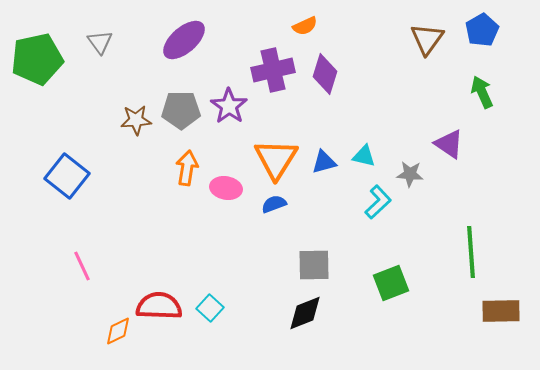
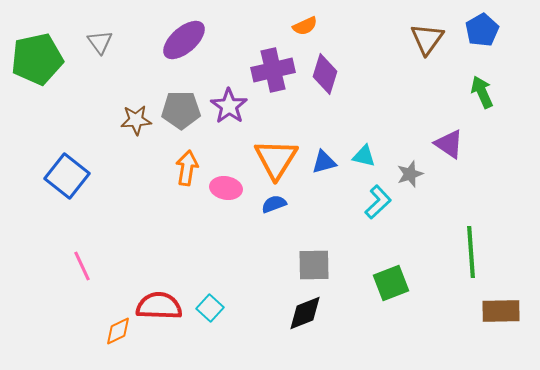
gray star: rotated 24 degrees counterclockwise
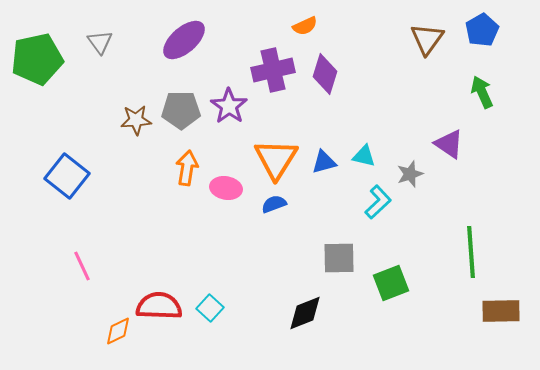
gray square: moved 25 px right, 7 px up
